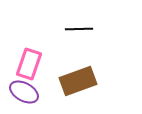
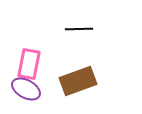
pink rectangle: rotated 8 degrees counterclockwise
purple ellipse: moved 2 px right, 3 px up
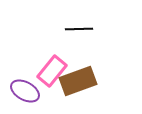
pink rectangle: moved 23 px right, 7 px down; rotated 28 degrees clockwise
purple ellipse: moved 1 px left, 2 px down
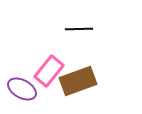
pink rectangle: moved 3 px left
purple ellipse: moved 3 px left, 2 px up
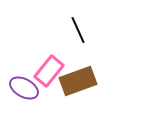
black line: moved 1 px left, 1 px down; rotated 68 degrees clockwise
purple ellipse: moved 2 px right, 1 px up
